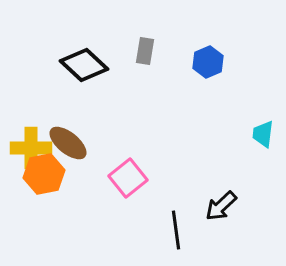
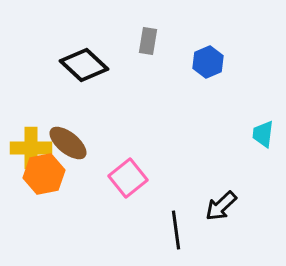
gray rectangle: moved 3 px right, 10 px up
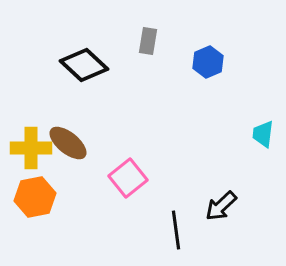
orange hexagon: moved 9 px left, 23 px down
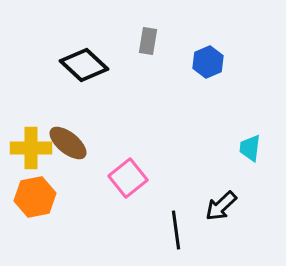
cyan trapezoid: moved 13 px left, 14 px down
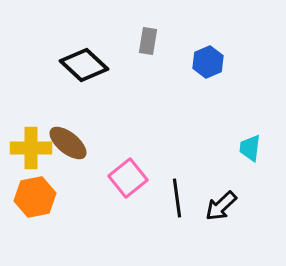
black line: moved 1 px right, 32 px up
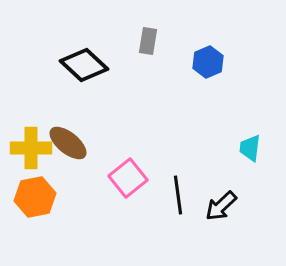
black line: moved 1 px right, 3 px up
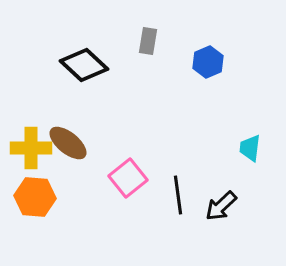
orange hexagon: rotated 15 degrees clockwise
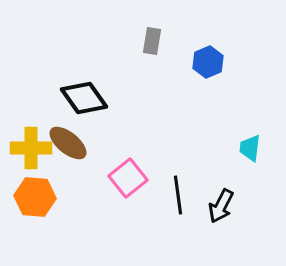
gray rectangle: moved 4 px right
black diamond: moved 33 px down; rotated 12 degrees clockwise
black arrow: rotated 20 degrees counterclockwise
